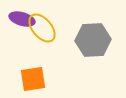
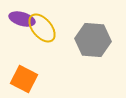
gray hexagon: rotated 8 degrees clockwise
orange square: moved 9 px left; rotated 36 degrees clockwise
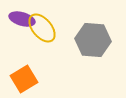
orange square: rotated 32 degrees clockwise
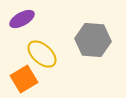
purple ellipse: rotated 45 degrees counterclockwise
yellow ellipse: moved 26 px down; rotated 8 degrees counterclockwise
